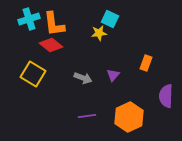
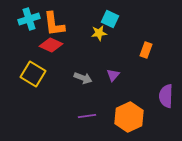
red diamond: rotated 15 degrees counterclockwise
orange rectangle: moved 13 px up
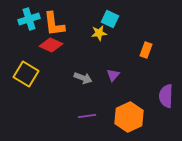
yellow square: moved 7 px left
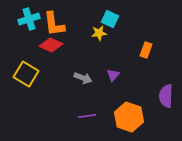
orange hexagon: rotated 16 degrees counterclockwise
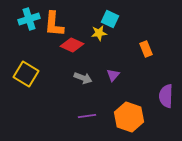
orange L-shape: rotated 12 degrees clockwise
red diamond: moved 21 px right
orange rectangle: moved 1 px up; rotated 42 degrees counterclockwise
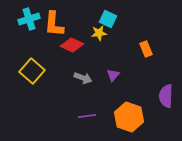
cyan square: moved 2 px left
yellow square: moved 6 px right, 3 px up; rotated 10 degrees clockwise
